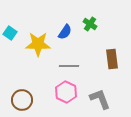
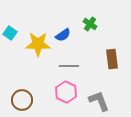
blue semicircle: moved 2 px left, 3 px down; rotated 21 degrees clockwise
gray L-shape: moved 1 px left, 2 px down
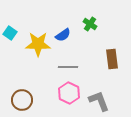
gray line: moved 1 px left, 1 px down
pink hexagon: moved 3 px right, 1 px down
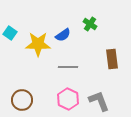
pink hexagon: moved 1 px left, 6 px down
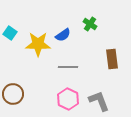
brown circle: moved 9 px left, 6 px up
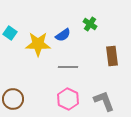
brown rectangle: moved 3 px up
brown circle: moved 5 px down
gray L-shape: moved 5 px right
